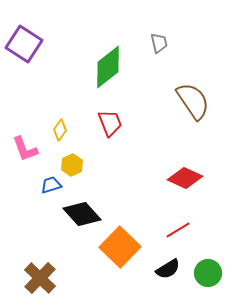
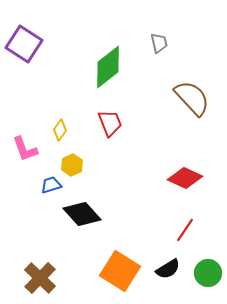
brown semicircle: moved 1 px left, 3 px up; rotated 9 degrees counterclockwise
red line: moved 7 px right; rotated 25 degrees counterclockwise
orange square: moved 24 px down; rotated 12 degrees counterclockwise
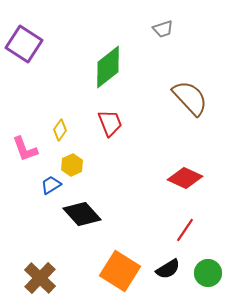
gray trapezoid: moved 4 px right, 14 px up; rotated 85 degrees clockwise
brown semicircle: moved 2 px left
blue trapezoid: rotated 15 degrees counterclockwise
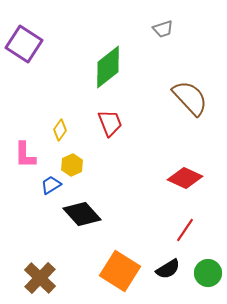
pink L-shape: moved 6 px down; rotated 20 degrees clockwise
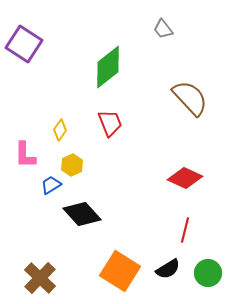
gray trapezoid: rotated 70 degrees clockwise
red line: rotated 20 degrees counterclockwise
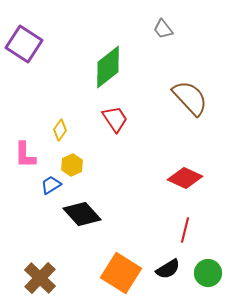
red trapezoid: moved 5 px right, 4 px up; rotated 12 degrees counterclockwise
orange square: moved 1 px right, 2 px down
